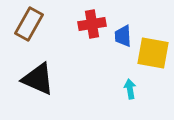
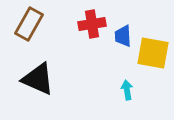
cyan arrow: moved 3 px left, 1 px down
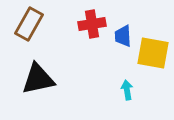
black triangle: rotated 36 degrees counterclockwise
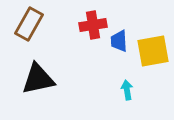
red cross: moved 1 px right, 1 px down
blue trapezoid: moved 4 px left, 5 px down
yellow square: moved 2 px up; rotated 20 degrees counterclockwise
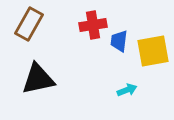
blue trapezoid: rotated 10 degrees clockwise
cyan arrow: rotated 78 degrees clockwise
